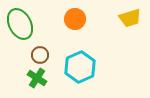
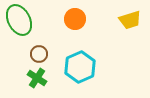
yellow trapezoid: moved 2 px down
green ellipse: moved 1 px left, 4 px up
brown circle: moved 1 px left, 1 px up
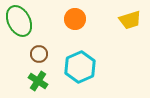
green ellipse: moved 1 px down
green cross: moved 1 px right, 3 px down
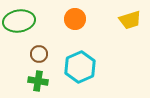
green ellipse: rotated 72 degrees counterclockwise
green cross: rotated 24 degrees counterclockwise
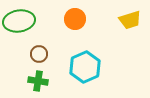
cyan hexagon: moved 5 px right
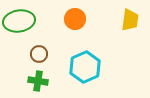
yellow trapezoid: rotated 65 degrees counterclockwise
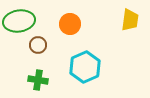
orange circle: moved 5 px left, 5 px down
brown circle: moved 1 px left, 9 px up
green cross: moved 1 px up
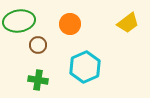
yellow trapezoid: moved 2 px left, 3 px down; rotated 45 degrees clockwise
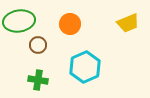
yellow trapezoid: rotated 15 degrees clockwise
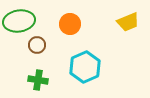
yellow trapezoid: moved 1 px up
brown circle: moved 1 px left
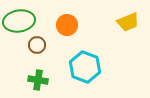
orange circle: moved 3 px left, 1 px down
cyan hexagon: rotated 16 degrees counterclockwise
